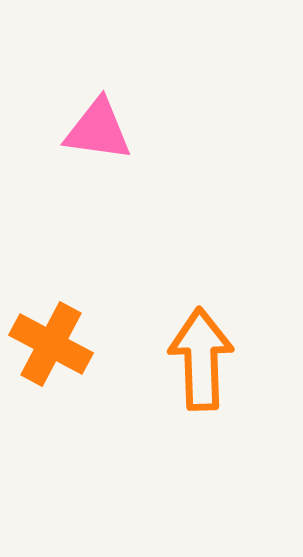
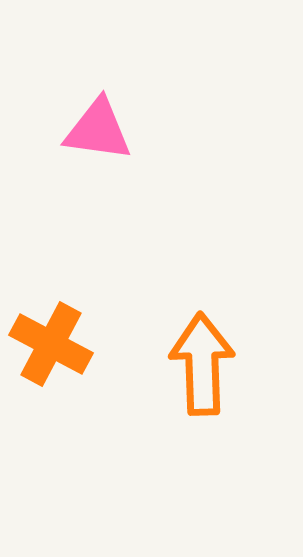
orange arrow: moved 1 px right, 5 px down
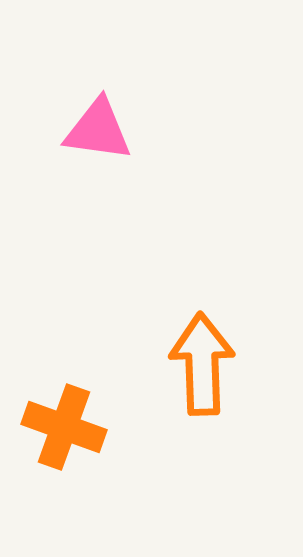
orange cross: moved 13 px right, 83 px down; rotated 8 degrees counterclockwise
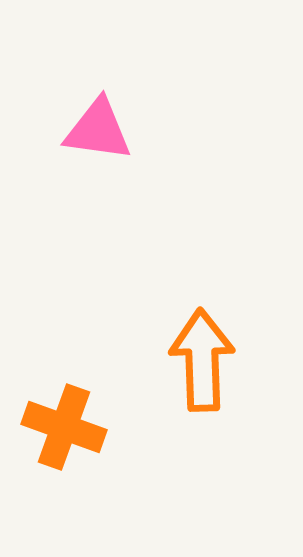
orange arrow: moved 4 px up
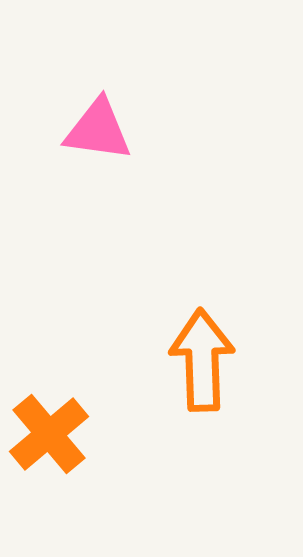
orange cross: moved 15 px left, 7 px down; rotated 30 degrees clockwise
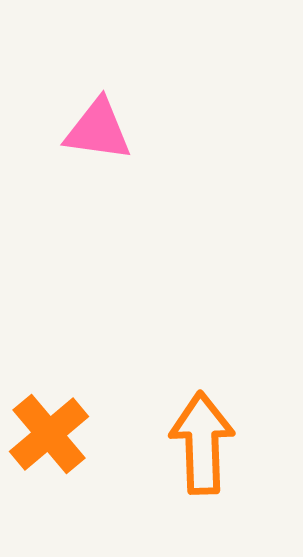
orange arrow: moved 83 px down
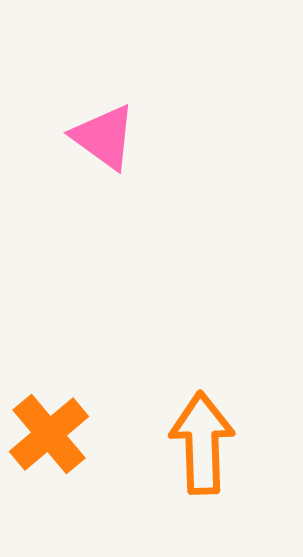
pink triangle: moved 6 px right, 7 px down; rotated 28 degrees clockwise
